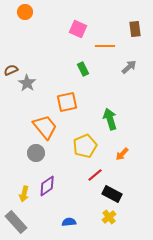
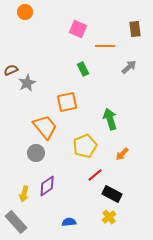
gray star: rotated 12 degrees clockwise
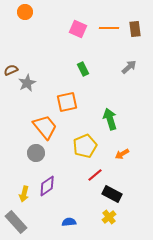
orange line: moved 4 px right, 18 px up
orange arrow: rotated 16 degrees clockwise
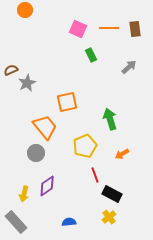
orange circle: moved 2 px up
green rectangle: moved 8 px right, 14 px up
red line: rotated 70 degrees counterclockwise
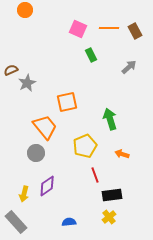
brown rectangle: moved 2 px down; rotated 21 degrees counterclockwise
orange arrow: rotated 48 degrees clockwise
black rectangle: moved 1 px down; rotated 36 degrees counterclockwise
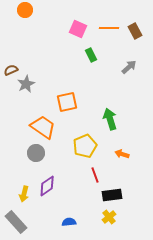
gray star: moved 1 px left, 1 px down
orange trapezoid: moved 2 px left; rotated 16 degrees counterclockwise
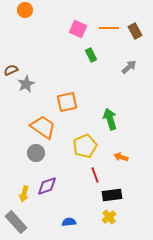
orange arrow: moved 1 px left, 3 px down
purple diamond: rotated 15 degrees clockwise
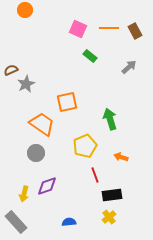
green rectangle: moved 1 px left, 1 px down; rotated 24 degrees counterclockwise
orange trapezoid: moved 1 px left, 3 px up
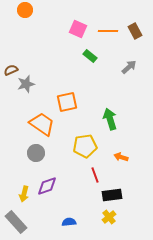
orange line: moved 1 px left, 3 px down
gray star: rotated 12 degrees clockwise
yellow pentagon: rotated 15 degrees clockwise
